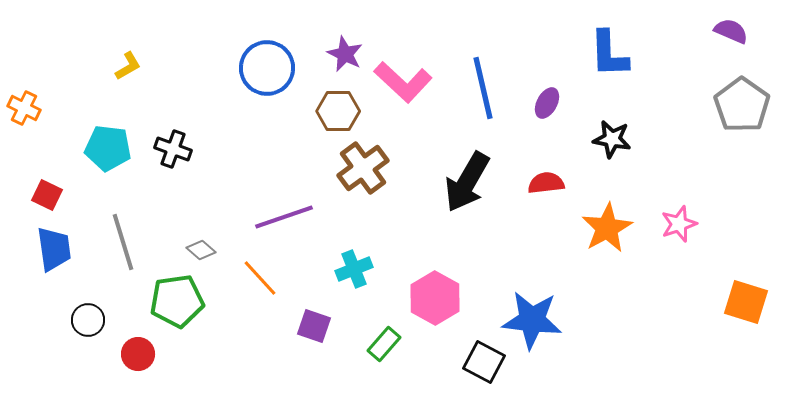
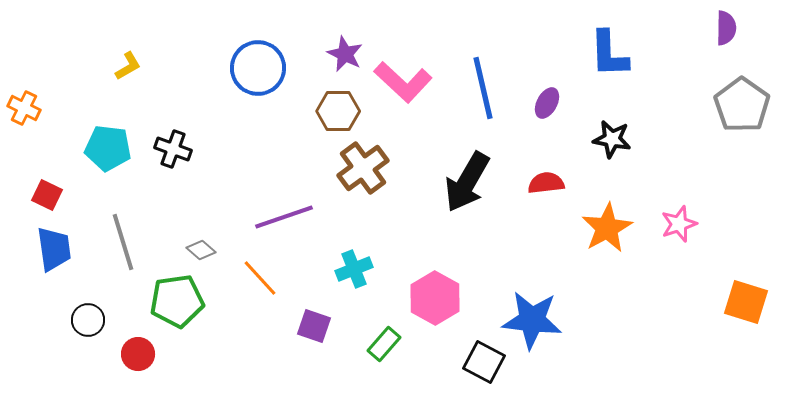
purple semicircle: moved 5 px left, 3 px up; rotated 68 degrees clockwise
blue circle: moved 9 px left
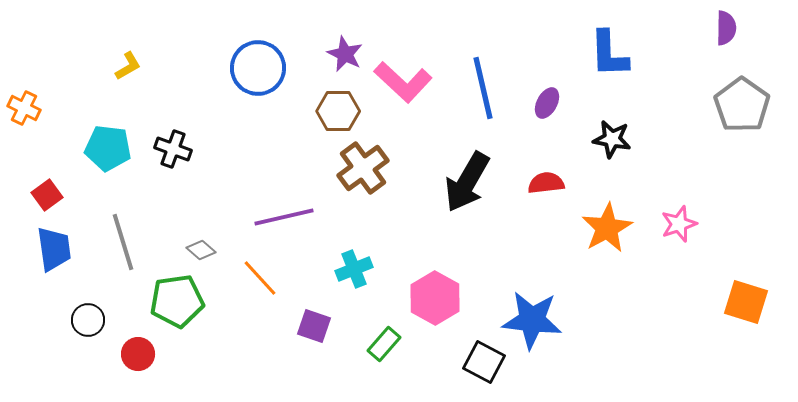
red square: rotated 28 degrees clockwise
purple line: rotated 6 degrees clockwise
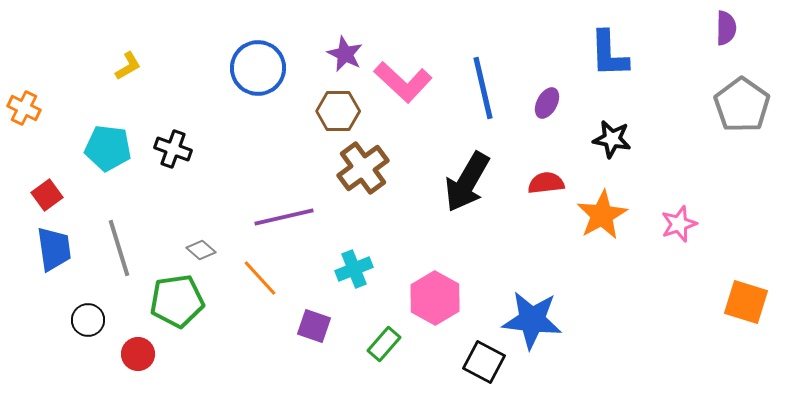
orange star: moved 5 px left, 13 px up
gray line: moved 4 px left, 6 px down
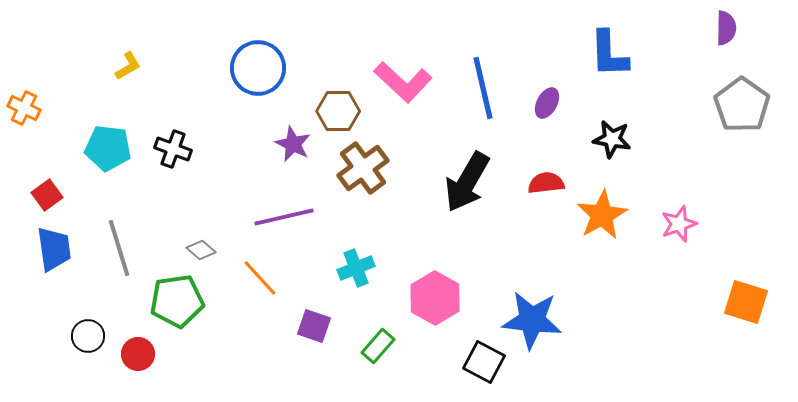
purple star: moved 52 px left, 90 px down
cyan cross: moved 2 px right, 1 px up
black circle: moved 16 px down
green rectangle: moved 6 px left, 2 px down
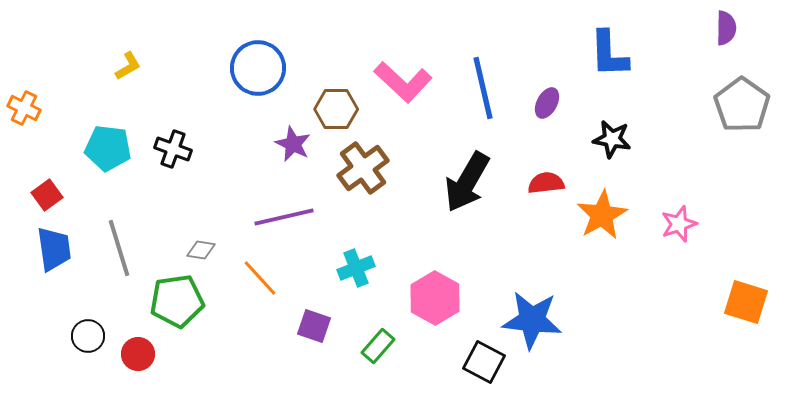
brown hexagon: moved 2 px left, 2 px up
gray diamond: rotated 32 degrees counterclockwise
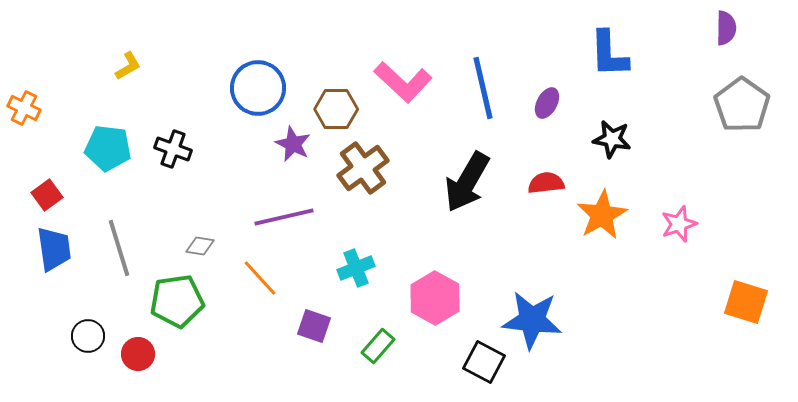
blue circle: moved 20 px down
gray diamond: moved 1 px left, 4 px up
